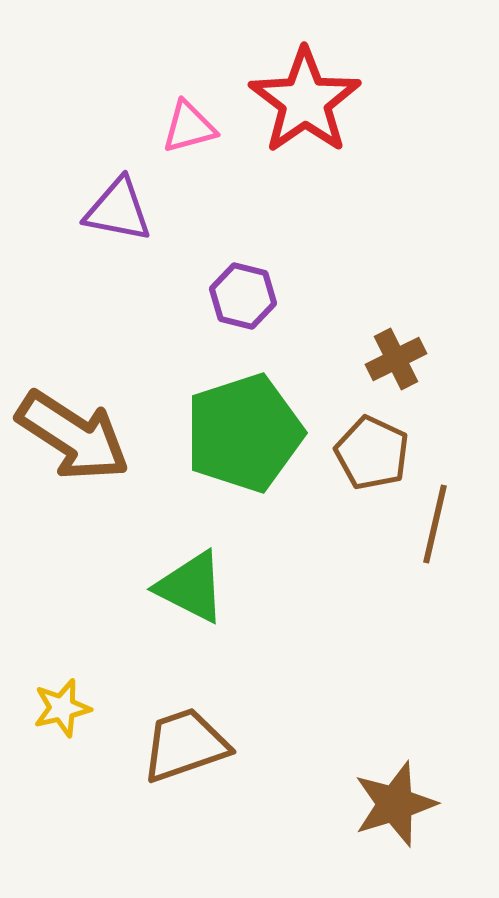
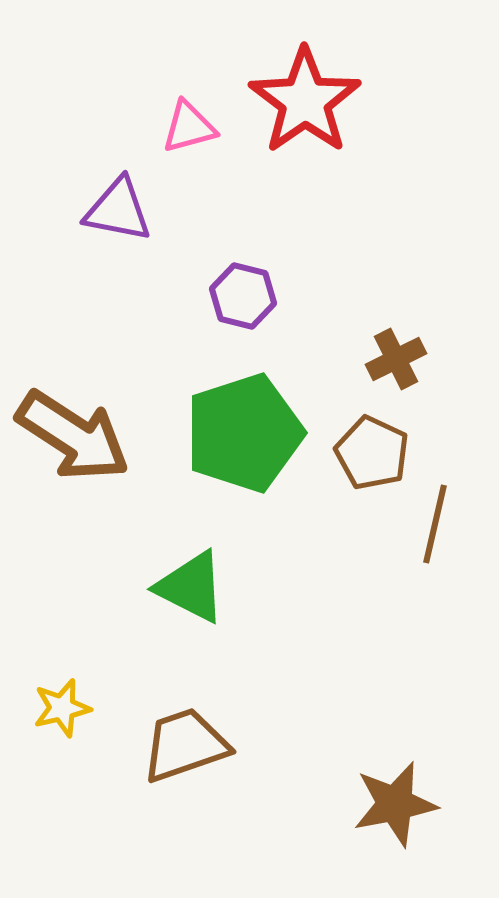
brown star: rotated 6 degrees clockwise
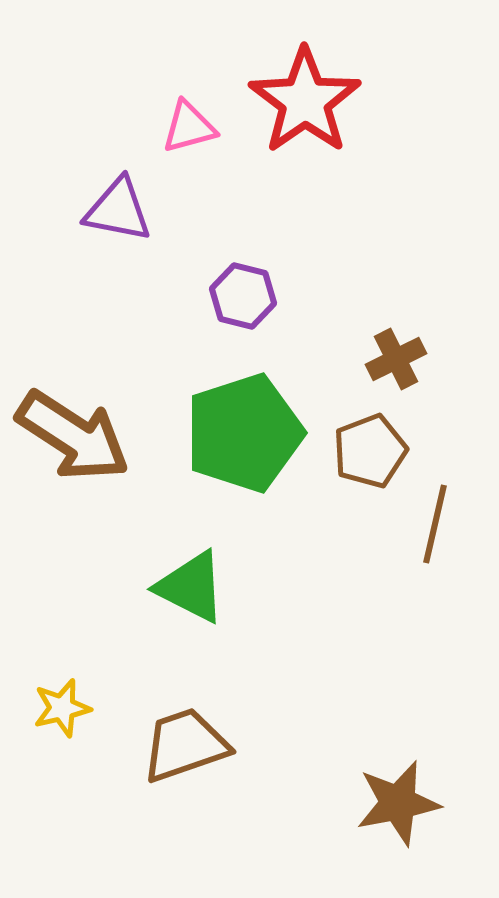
brown pentagon: moved 2 px left, 2 px up; rotated 26 degrees clockwise
brown star: moved 3 px right, 1 px up
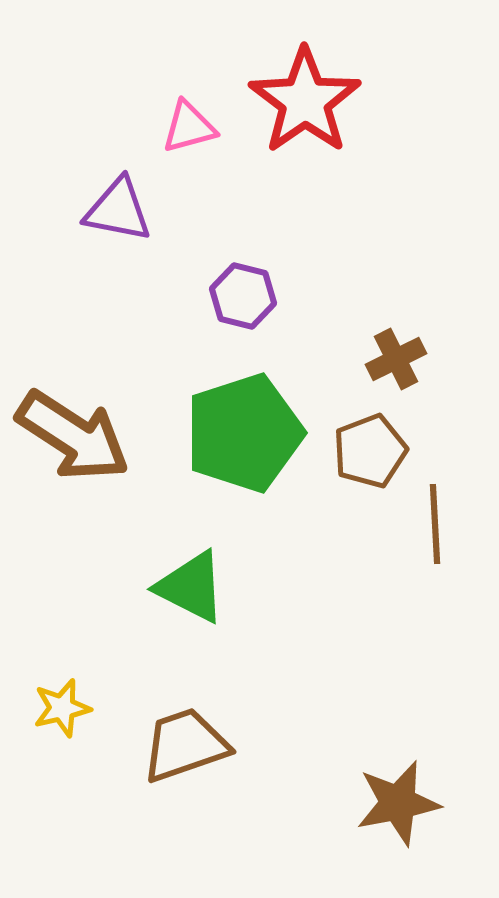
brown line: rotated 16 degrees counterclockwise
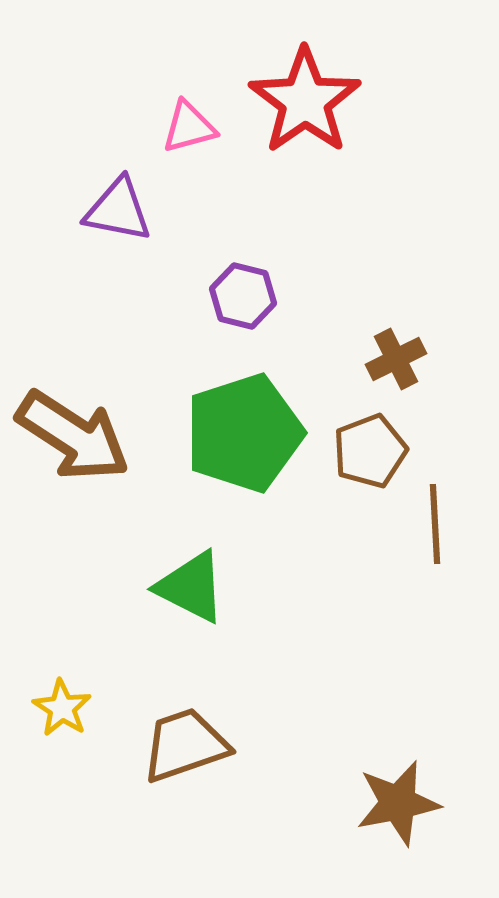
yellow star: rotated 26 degrees counterclockwise
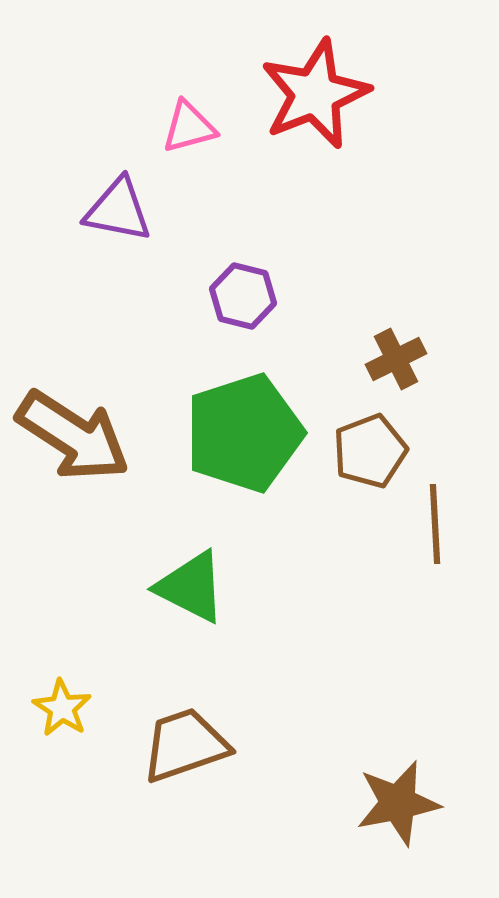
red star: moved 10 px right, 7 px up; rotated 13 degrees clockwise
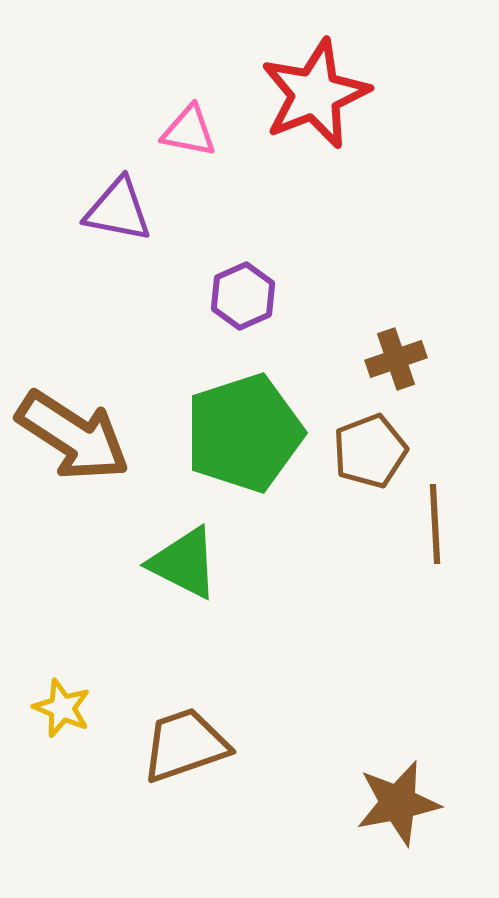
pink triangle: moved 4 px down; rotated 26 degrees clockwise
purple hexagon: rotated 22 degrees clockwise
brown cross: rotated 8 degrees clockwise
green triangle: moved 7 px left, 24 px up
yellow star: rotated 10 degrees counterclockwise
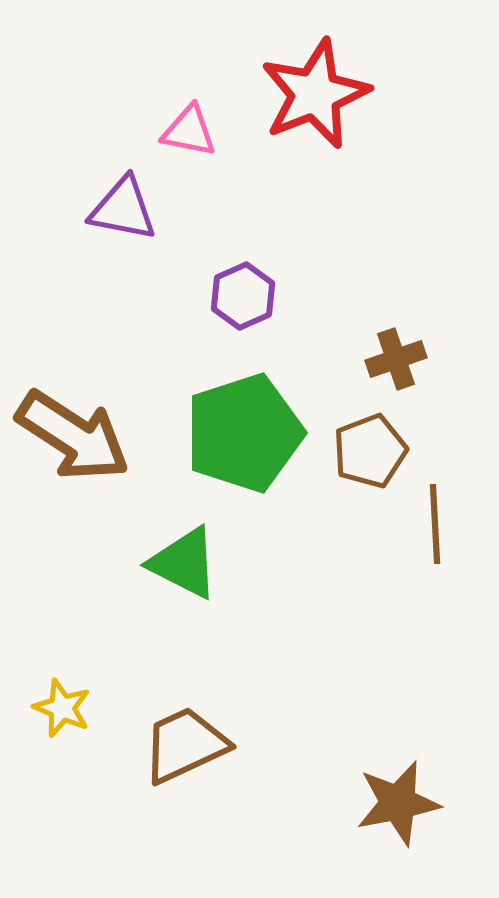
purple triangle: moved 5 px right, 1 px up
brown trapezoid: rotated 6 degrees counterclockwise
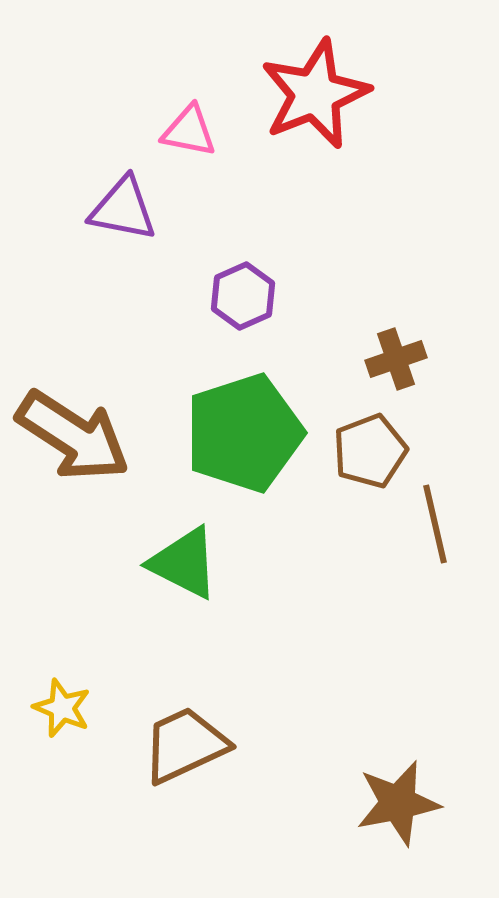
brown line: rotated 10 degrees counterclockwise
